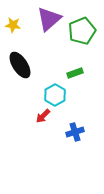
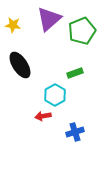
red arrow: rotated 35 degrees clockwise
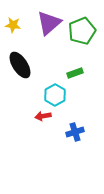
purple triangle: moved 4 px down
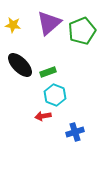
black ellipse: rotated 12 degrees counterclockwise
green rectangle: moved 27 px left, 1 px up
cyan hexagon: rotated 10 degrees counterclockwise
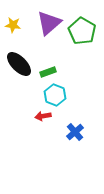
green pentagon: rotated 20 degrees counterclockwise
black ellipse: moved 1 px left, 1 px up
blue cross: rotated 24 degrees counterclockwise
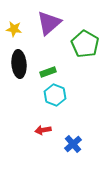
yellow star: moved 1 px right, 4 px down
green pentagon: moved 3 px right, 13 px down
black ellipse: rotated 40 degrees clockwise
red arrow: moved 14 px down
blue cross: moved 2 px left, 12 px down
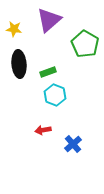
purple triangle: moved 3 px up
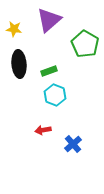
green rectangle: moved 1 px right, 1 px up
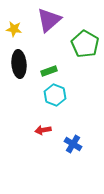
blue cross: rotated 18 degrees counterclockwise
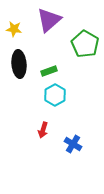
cyan hexagon: rotated 10 degrees clockwise
red arrow: rotated 63 degrees counterclockwise
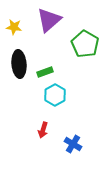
yellow star: moved 2 px up
green rectangle: moved 4 px left, 1 px down
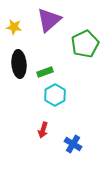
green pentagon: rotated 16 degrees clockwise
